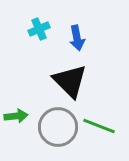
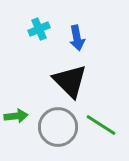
green line: moved 2 px right, 1 px up; rotated 12 degrees clockwise
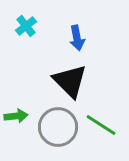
cyan cross: moved 13 px left, 3 px up; rotated 15 degrees counterclockwise
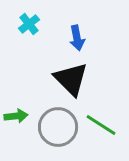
cyan cross: moved 3 px right, 2 px up
black triangle: moved 1 px right, 2 px up
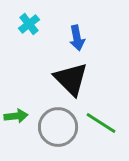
green line: moved 2 px up
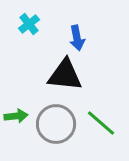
black triangle: moved 6 px left, 4 px up; rotated 39 degrees counterclockwise
green line: rotated 8 degrees clockwise
gray circle: moved 2 px left, 3 px up
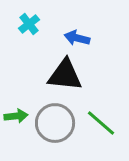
blue arrow: rotated 115 degrees clockwise
gray circle: moved 1 px left, 1 px up
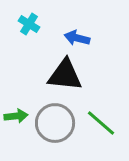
cyan cross: rotated 20 degrees counterclockwise
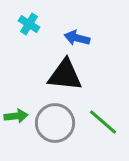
green line: moved 2 px right, 1 px up
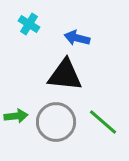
gray circle: moved 1 px right, 1 px up
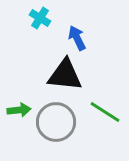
cyan cross: moved 11 px right, 6 px up
blue arrow: rotated 50 degrees clockwise
green arrow: moved 3 px right, 6 px up
green line: moved 2 px right, 10 px up; rotated 8 degrees counterclockwise
